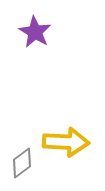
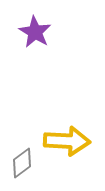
yellow arrow: moved 1 px right, 1 px up
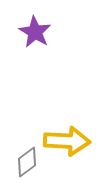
gray diamond: moved 5 px right, 1 px up
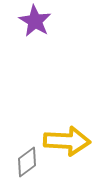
purple star: moved 11 px up
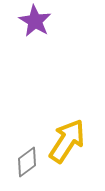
yellow arrow: rotated 60 degrees counterclockwise
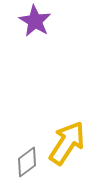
yellow arrow: moved 2 px down
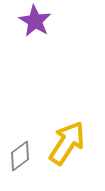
gray diamond: moved 7 px left, 6 px up
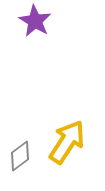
yellow arrow: moved 1 px up
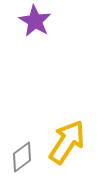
gray diamond: moved 2 px right, 1 px down
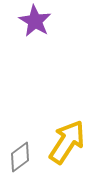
gray diamond: moved 2 px left
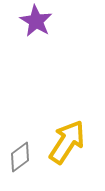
purple star: moved 1 px right
